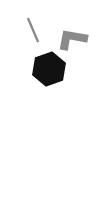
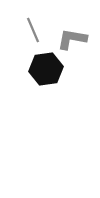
black hexagon: moved 3 px left; rotated 12 degrees clockwise
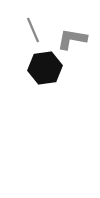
black hexagon: moved 1 px left, 1 px up
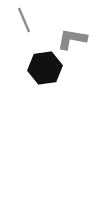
gray line: moved 9 px left, 10 px up
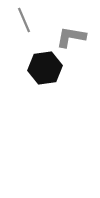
gray L-shape: moved 1 px left, 2 px up
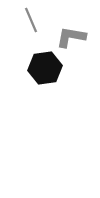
gray line: moved 7 px right
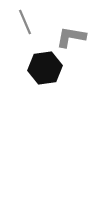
gray line: moved 6 px left, 2 px down
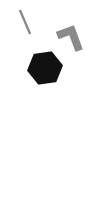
gray L-shape: rotated 60 degrees clockwise
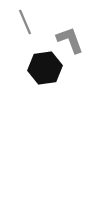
gray L-shape: moved 1 px left, 3 px down
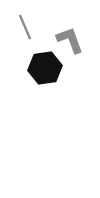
gray line: moved 5 px down
